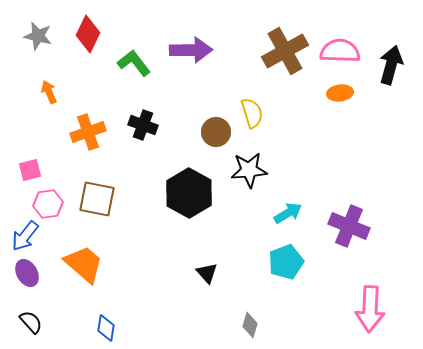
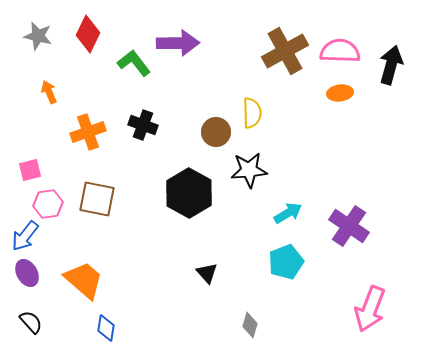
purple arrow: moved 13 px left, 7 px up
yellow semicircle: rotated 16 degrees clockwise
purple cross: rotated 12 degrees clockwise
orange trapezoid: moved 16 px down
pink arrow: rotated 18 degrees clockwise
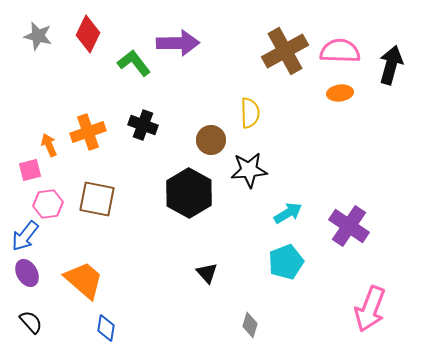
orange arrow: moved 53 px down
yellow semicircle: moved 2 px left
brown circle: moved 5 px left, 8 px down
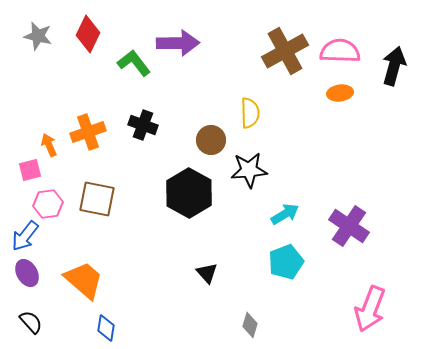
black arrow: moved 3 px right, 1 px down
cyan arrow: moved 3 px left, 1 px down
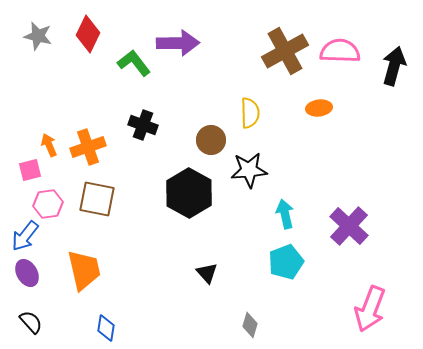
orange ellipse: moved 21 px left, 15 px down
orange cross: moved 15 px down
cyan arrow: rotated 72 degrees counterclockwise
purple cross: rotated 9 degrees clockwise
orange trapezoid: moved 10 px up; rotated 36 degrees clockwise
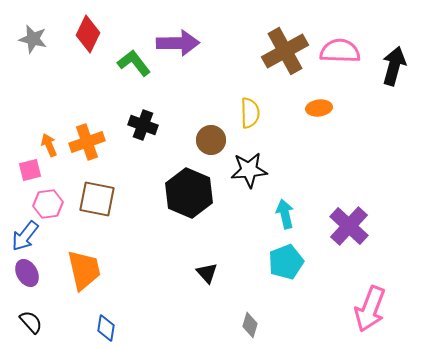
gray star: moved 5 px left, 3 px down
orange cross: moved 1 px left, 5 px up
black hexagon: rotated 6 degrees counterclockwise
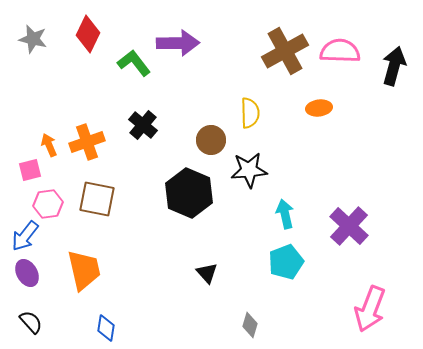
black cross: rotated 20 degrees clockwise
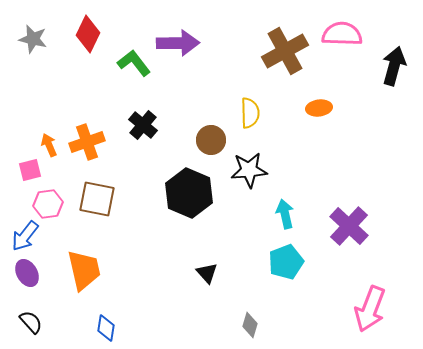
pink semicircle: moved 2 px right, 17 px up
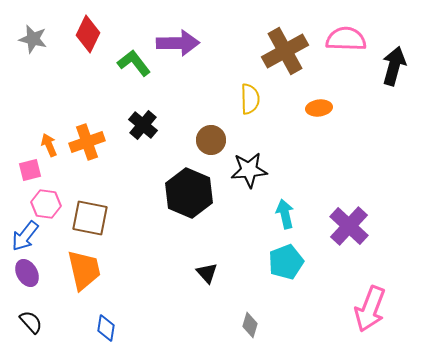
pink semicircle: moved 4 px right, 5 px down
yellow semicircle: moved 14 px up
brown square: moved 7 px left, 19 px down
pink hexagon: moved 2 px left; rotated 16 degrees clockwise
